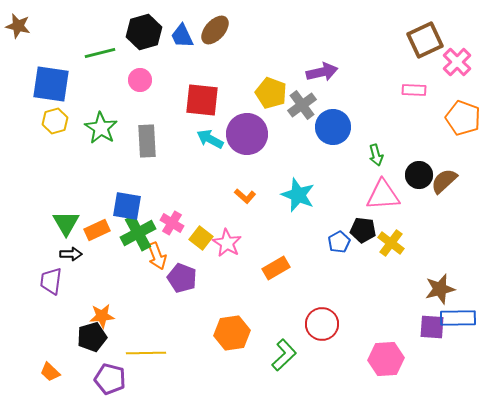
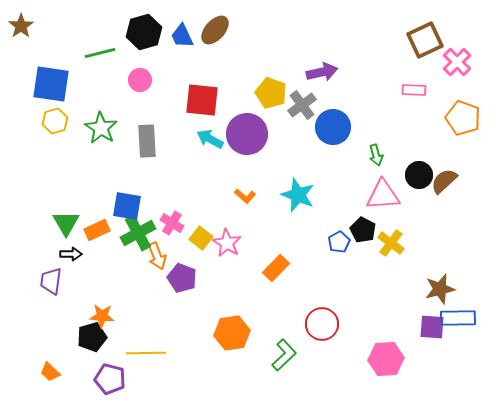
brown star at (18, 26): moved 3 px right; rotated 25 degrees clockwise
black pentagon at (363, 230): rotated 20 degrees clockwise
orange rectangle at (276, 268): rotated 16 degrees counterclockwise
orange star at (102, 316): rotated 10 degrees clockwise
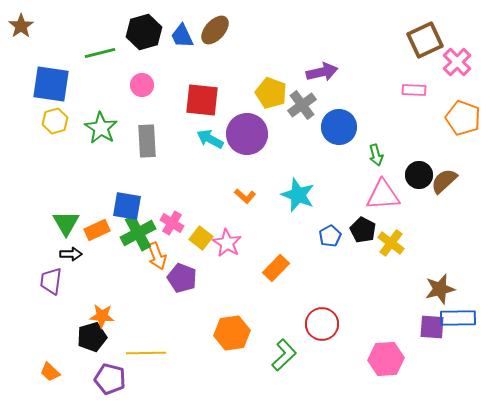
pink circle at (140, 80): moved 2 px right, 5 px down
blue circle at (333, 127): moved 6 px right
blue pentagon at (339, 242): moved 9 px left, 6 px up
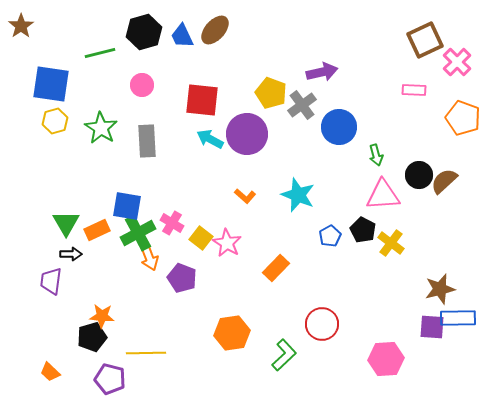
orange arrow at (157, 256): moved 8 px left, 1 px down
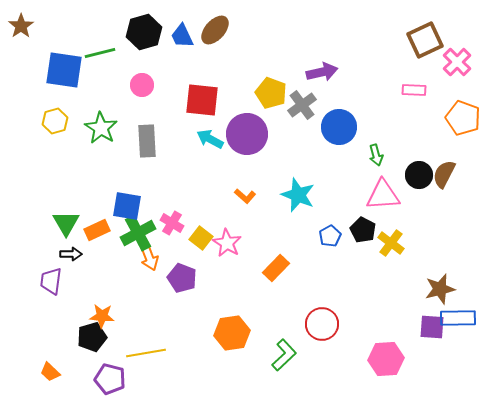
blue square at (51, 84): moved 13 px right, 14 px up
brown semicircle at (444, 181): moved 7 px up; rotated 20 degrees counterclockwise
yellow line at (146, 353): rotated 9 degrees counterclockwise
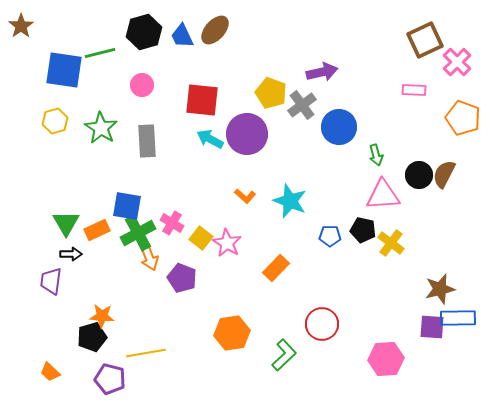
cyan star at (298, 195): moved 8 px left, 6 px down
black pentagon at (363, 230): rotated 15 degrees counterclockwise
blue pentagon at (330, 236): rotated 30 degrees clockwise
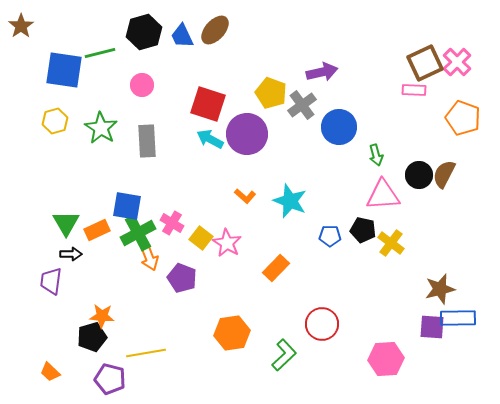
brown square at (425, 40): moved 23 px down
red square at (202, 100): moved 6 px right, 4 px down; rotated 12 degrees clockwise
